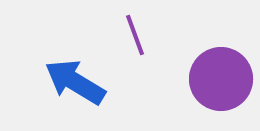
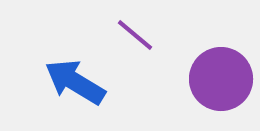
purple line: rotated 30 degrees counterclockwise
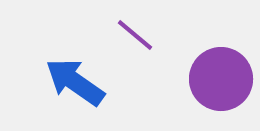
blue arrow: rotated 4 degrees clockwise
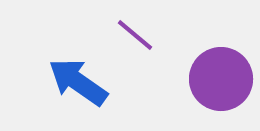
blue arrow: moved 3 px right
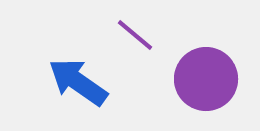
purple circle: moved 15 px left
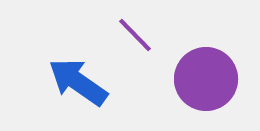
purple line: rotated 6 degrees clockwise
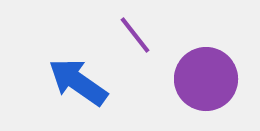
purple line: rotated 6 degrees clockwise
